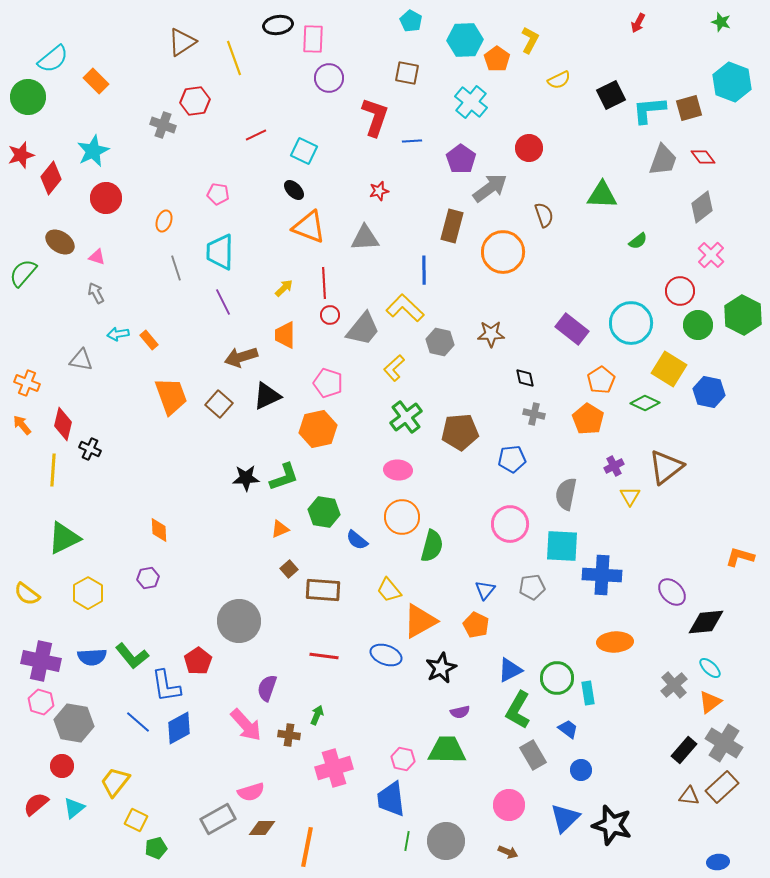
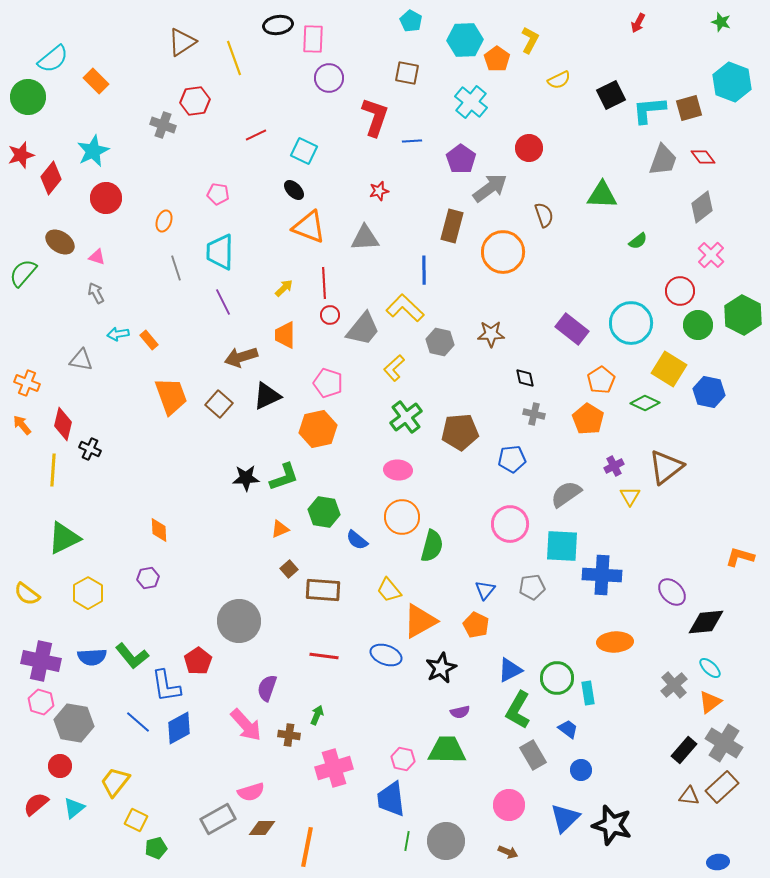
gray semicircle at (566, 494): rotated 44 degrees clockwise
red circle at (62, 766): moved 2 px left
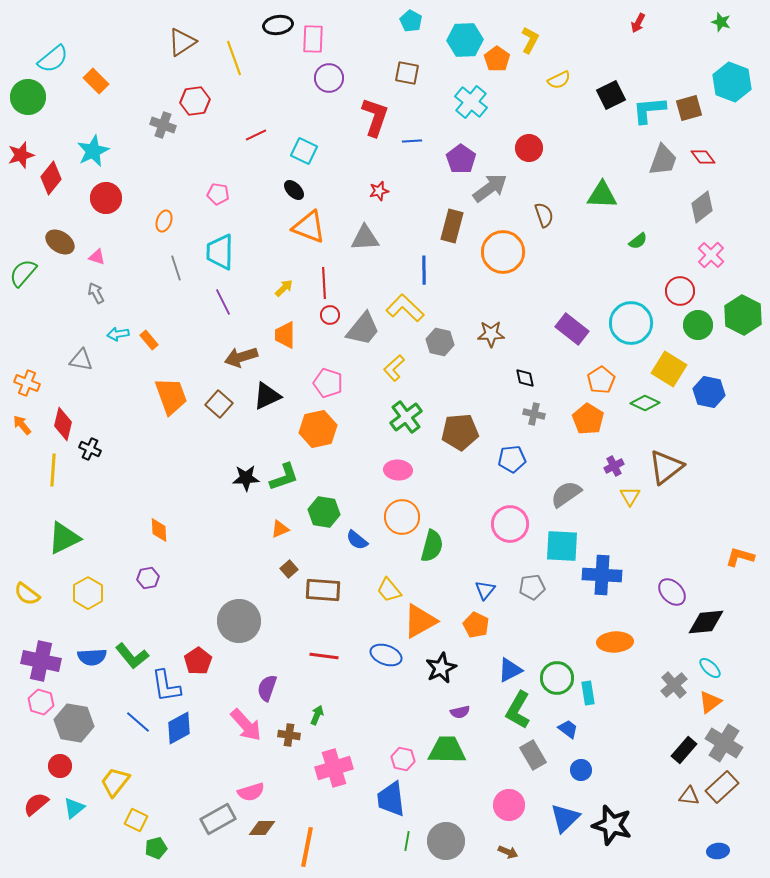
blue ellipse at (718, 862): moved 11 px up
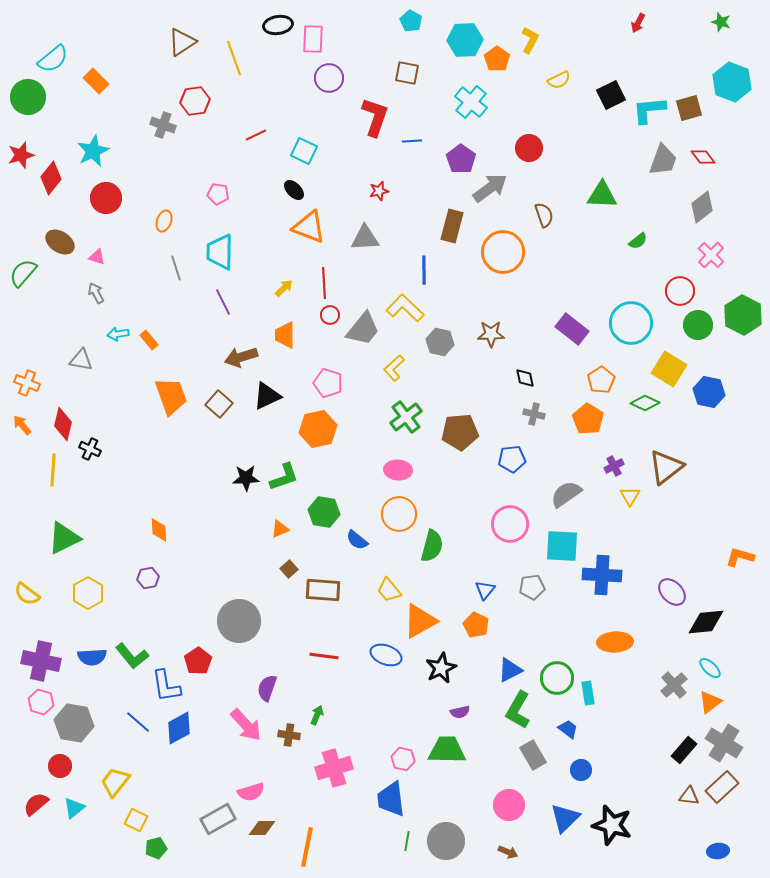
orange circle at (402, 517): moved 3 px left, 3 px up
